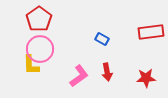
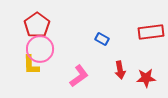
red pentagon: moved 2 px left, 6 px down
red arrow: moved 13 px right, 2 px up
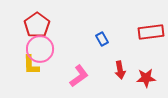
blue rectangle: rotated 32 degrees clockwise
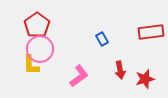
red star: moved 1 px left, 1 px down; rotated 12 degrees counterclockwise
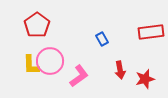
pink circle: moved 10 px right, 12 px down
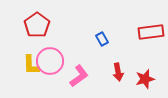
red arrow: moved 2 px left, 2 px down
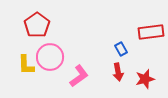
blue rectangle: moved 19 px right, 10 px down
pink circle: moved 4 px up
yellow L-shape: moved 5 px left
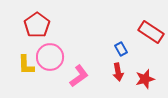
red rectangle: rotated 40 degrees clockwise
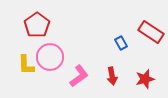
blue rectangle: moved 6 px up
red arrow: moved 6 px left, 4 px down
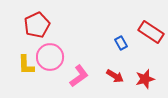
red pentagon: rotated 10 degrees clockwise
red arrow: moved 3 px right; rotated 48 degrees counterclockwise
